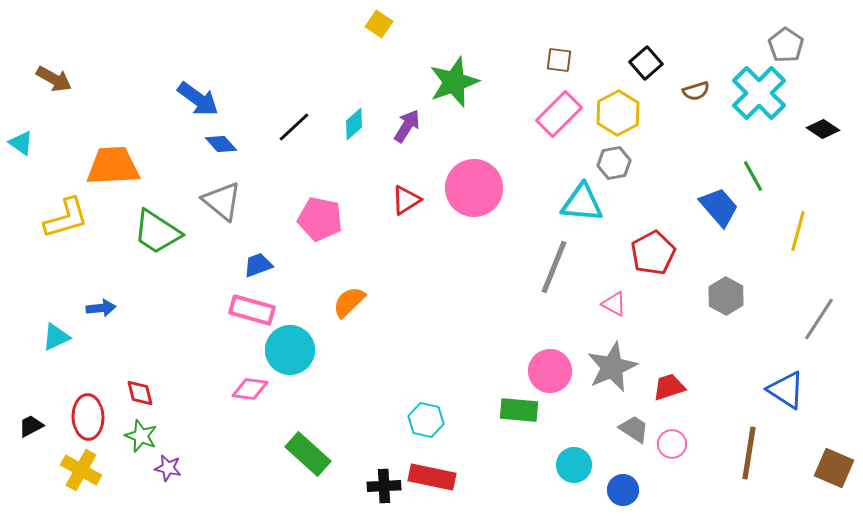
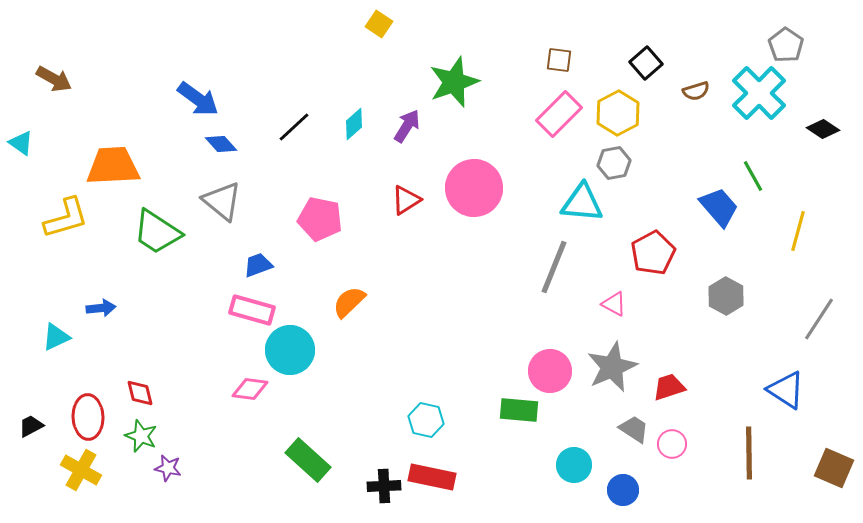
brown line at (749, 453): rotated 10 degrees counterclockwise
green rectangle at (308, 454): moved 6 px down
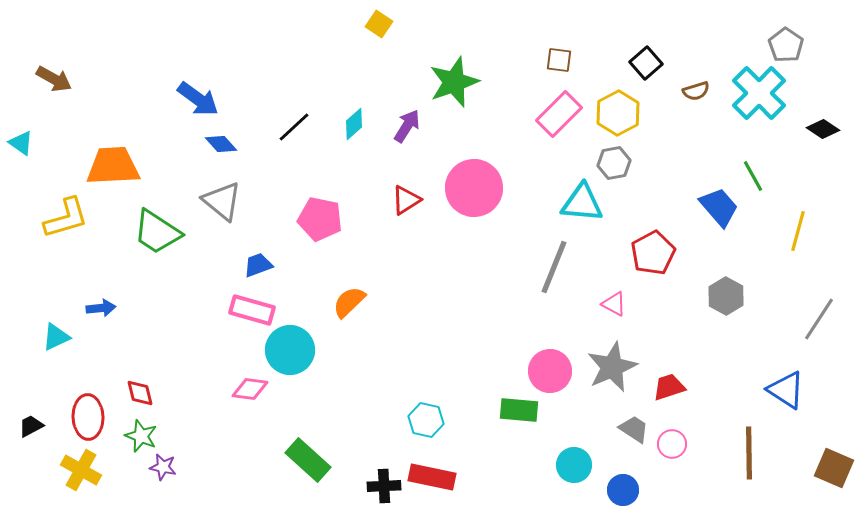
purple star at (168, 468): moved 5 px left, 1 px up
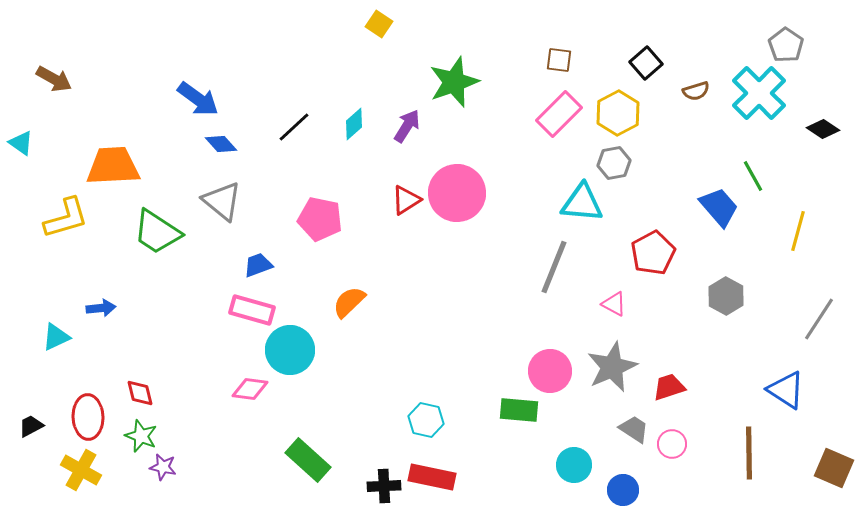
pink circle at (474, 188): moved 17 px left, 5 px down
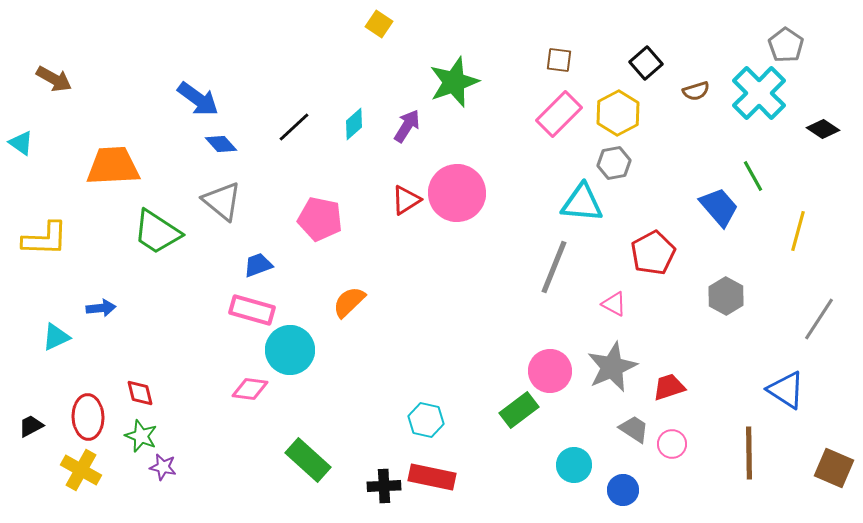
yellow L-shape at (66, 218): moved 21 px left, 21 px down; rotated 18 degrees clockwise
green rectangle at (519, 410): rotated 42 degrees counterclockwise
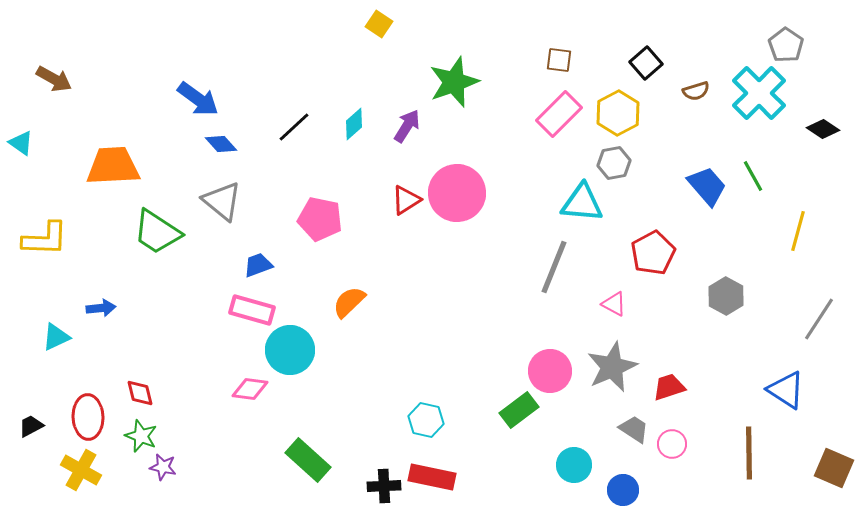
blue trapezoid at (719, 207): moved 12 px left, 21 px up
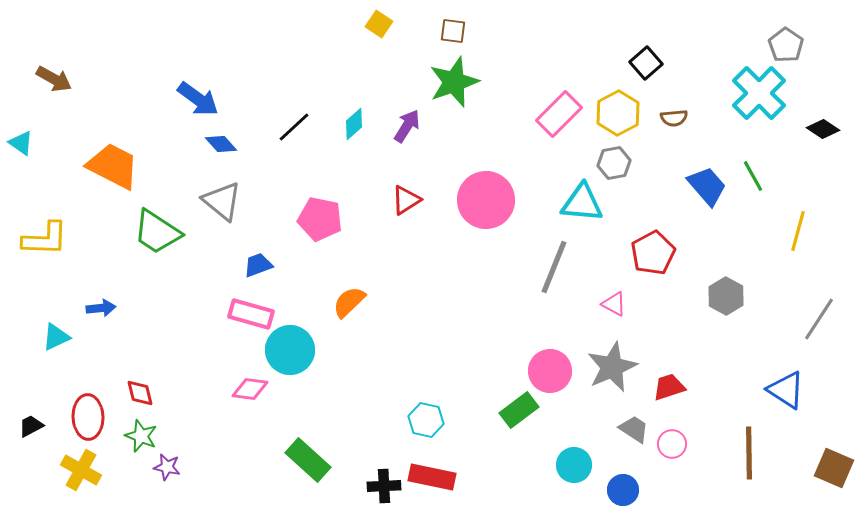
brown square at (559, 60): moved 106 px left, 29 px up
brown semicircle at (696, 91): moved 22 px left, 27 px down; rotated 12 degrees clockwise
orange trapezoid at (113, 166): rotated 30 degrees clockwise
pink circle at (457, 193): moved 29 px right, 7 px down
pink rectangle at (252, 310): moved 1 px left, 4 px down
purple star at (163, 467): moved 4 px right
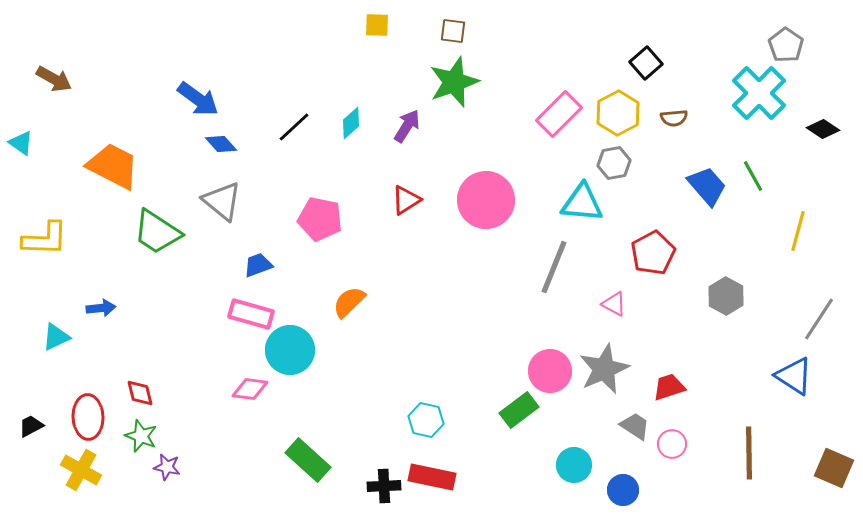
yellow square at (379, 24): moved 2 px left, 1 px down; rotated 32 degrees counterclockwise
cyan diamond at (354, 124): moved 3 px left, 1 px up
gray star at (612, 367): moved 8 px left, 2 px down
blue triangle at (786, 390): moved 8 px right, 14 px up
gray trapezoid at (634, 429): moved 1 px right, 3 px up
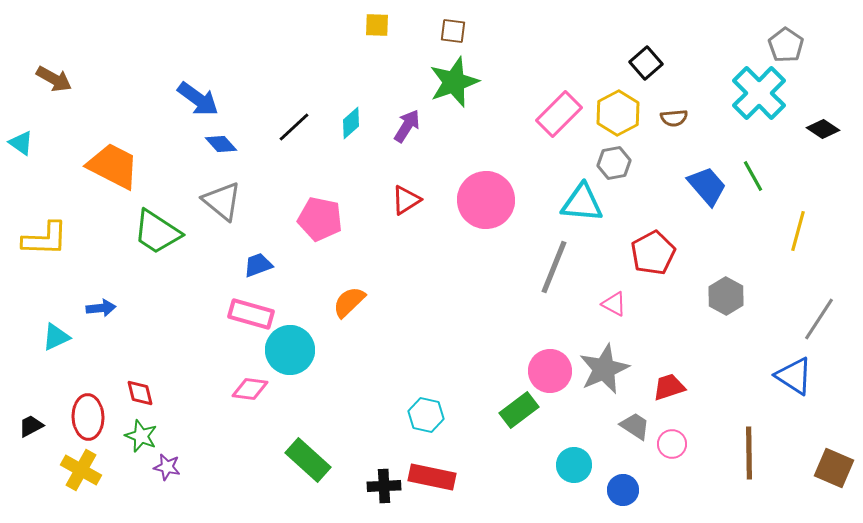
cyan hexagon at (426, 420): moved 5 px up
